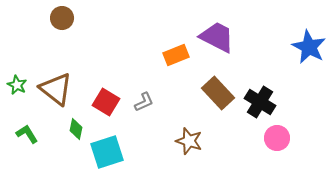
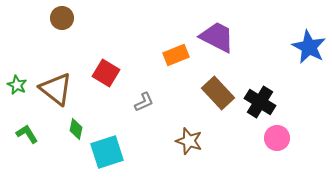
red square: moved 29 px up
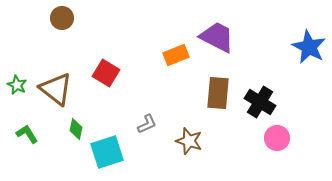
brown rectangle: rotated 48 degrees clockwise
gray L-shape: moved 3 px right, 22 px down
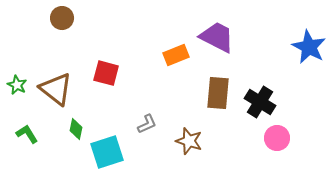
red square: rotated 16 degrees counterclockwise
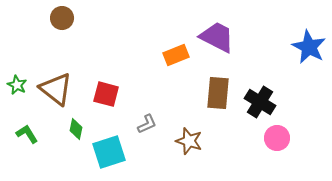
red square: moved 21 px down
cyan square: moved 2 px right
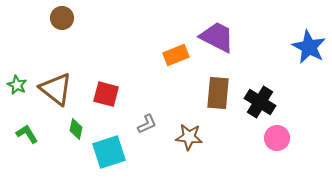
brown star: moved 4 px up; rotated 12 degrees counterclockwise
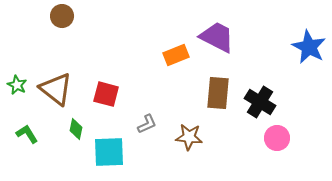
brown circle: moved 2 px up
cyan square: rotated 16 degrees clockwise
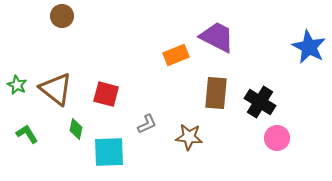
brown rectangle: moved 2 px left
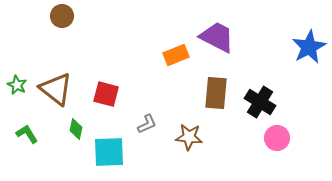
blue star: rotated 16 degrees clockwise
